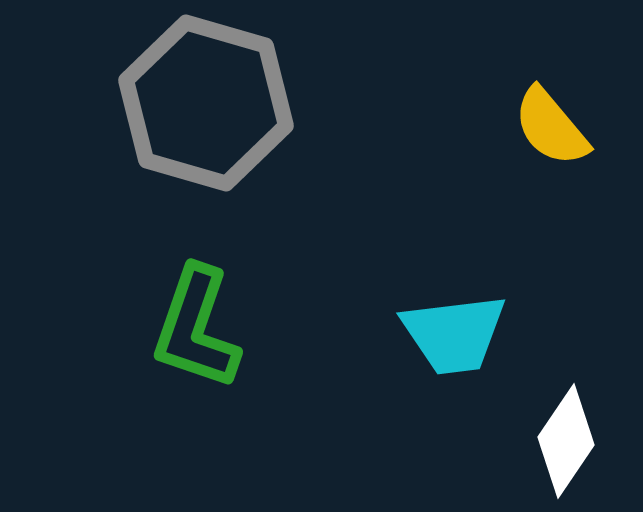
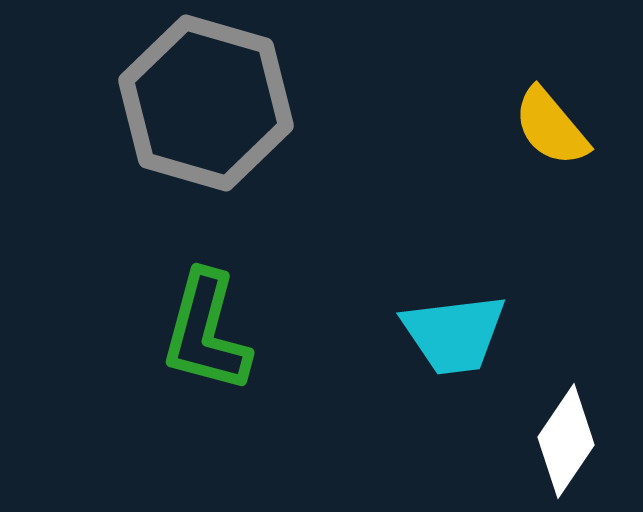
green L-shape: moved 10 px right, 4 px down; rotated 4 degrees counterclockwise
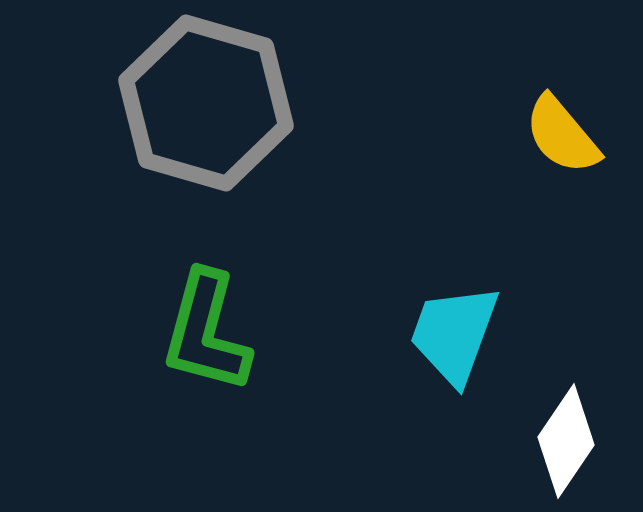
yellow semicircle: moved 11 px right, 8 px down
cyan trapezoid: rotated 117 degrees clockwise
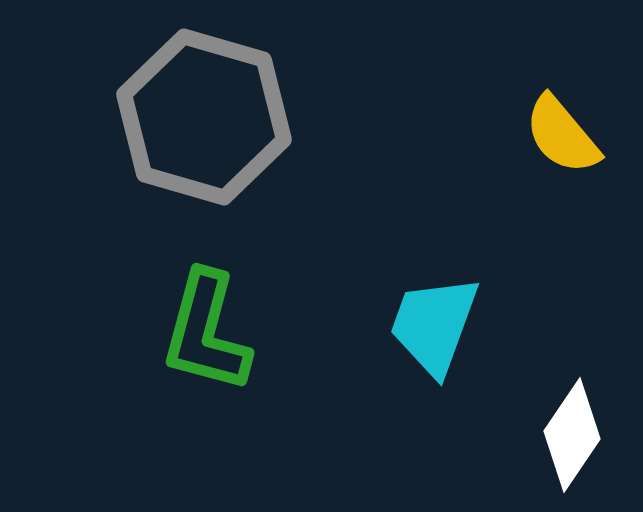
gray hexagon: moved 2 px left, 14 px down
cyan trapezoid: moved 20 px left, 9 px up
white diamond: moved 6 px right, 6 px up
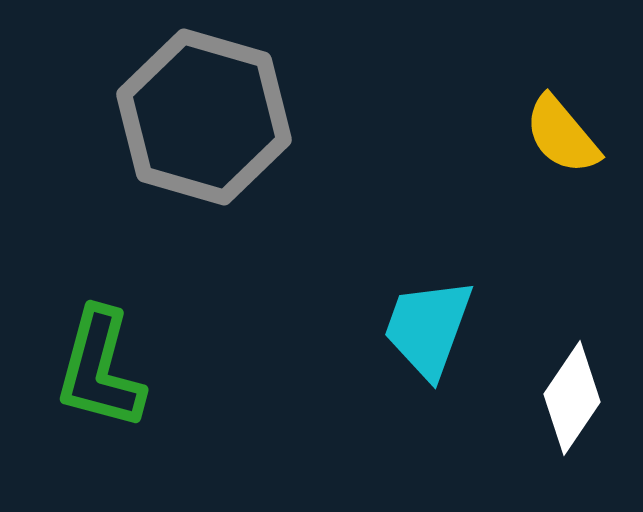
cyan trapezoid: moved 6 px left, 3 px down
green L-shape: moved 106 px left, 37 px down
white diamond: moved 37 px up
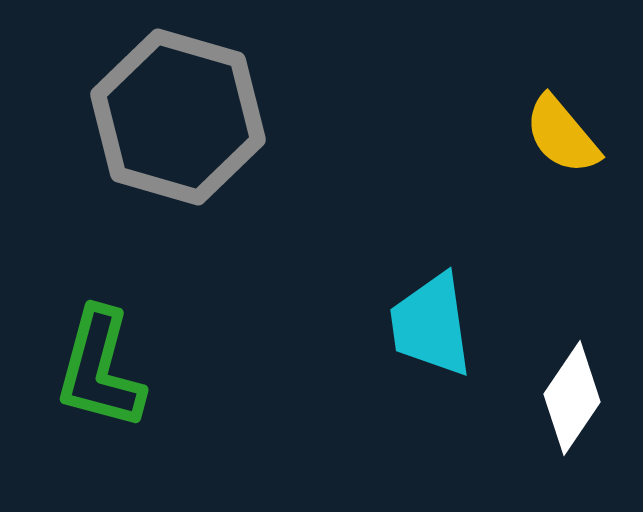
gray hexagon: moved 26 px left
cyan trapezoid: moved 3 px right, 3 px up; rotated 28 degrees counterclockwise
